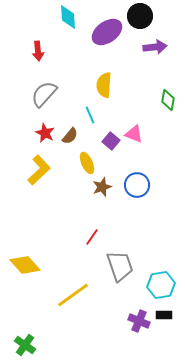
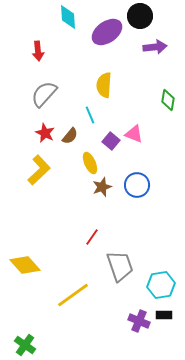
yellow ellipse: moved 3 px right
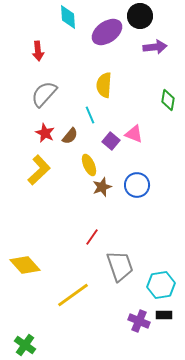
yellow ellipse: moved 1 px left, 2 px down
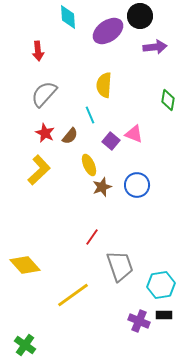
purple ellipse: moved 1 px right, 1 px up
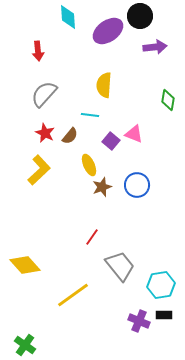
cyan line: rotated 60 degrees counterclockwise
gray trapezoid: rotated 20 degrees counterclockwise
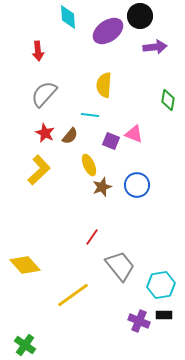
purple square: rotated 18 degrees counterclockwise
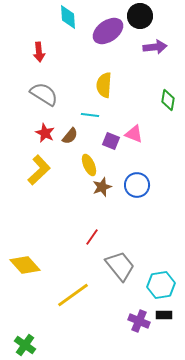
red arrow: moved 1 px right, 1 px down
gray semicircle: rotated 80 degrees clockwise
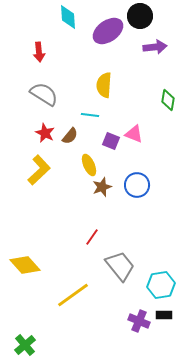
green cross: rotated 15 degrees clockwise
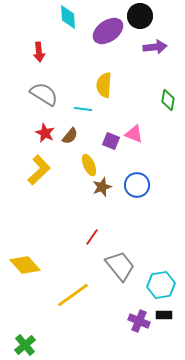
cyan line: moved 7 px left, 6 px up
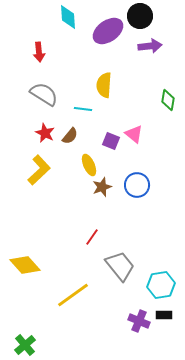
purple arrow: moved 5 px left, 1 px up
pink triangle: rotated 18 degrees clockwise
